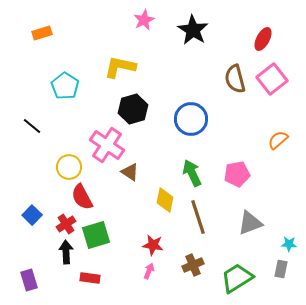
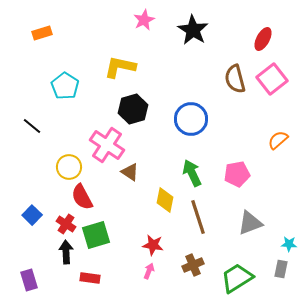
red cross: rotated 24 degrees counterclockwise
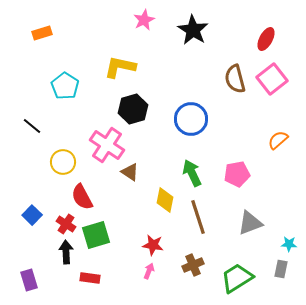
red ellipse: moved 3 px right
yellow circle: moved 6 px left, 5 px up
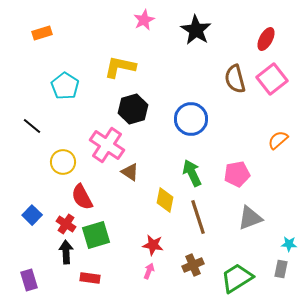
black star: moved 3 px right
gray triangle: moved 5 px up
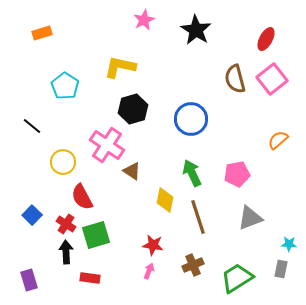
brown triangle: moved 2 px right, 1 px up
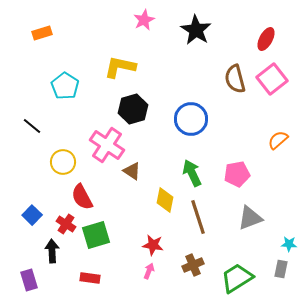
black arrow: moved 14 px left, 1 px up
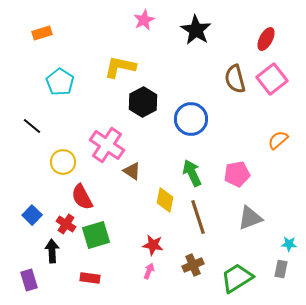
cyan pentagon: moved 5 px left, 4 px up
black hexagon: moved 10 px right, 7 px up; rotated 12 degrees counterclockwise
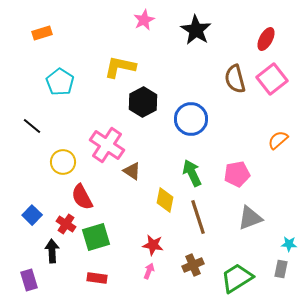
green square: moved 2 px down
red rectangle: moved 7 px right
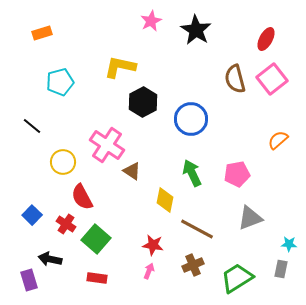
pink star: moved 7 px right, 1 px down
cyan pentagon: rotated 24 degrees clockwise
brown line: moved 1 px left, 12 px down; rotated 44 degrees counterclockwise
green square: moved 2 px down; rotated 32 degrees counterclockwise
black arrow: moved 2 px left, 8 px down; rotated 75 degrees counterclockwise
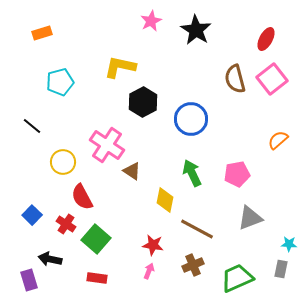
green trapezoid: rotated 8 degrees clockwise
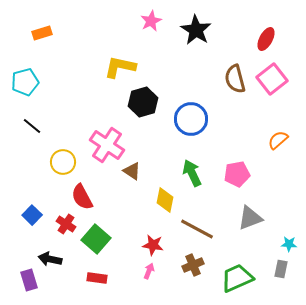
cyan pentagon: moved 35 px left
black hexagon: rotated 12 degrees clockwise
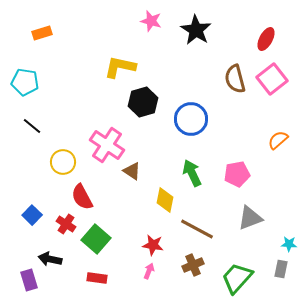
pink star: rotated 30 degrees counterclockwise
cyan pentagon: rotated 24 degrees clockwise
green trapezoid: rotated 24 degrees counterclockwise
